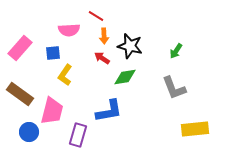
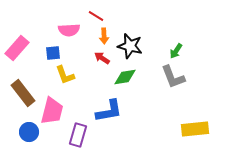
pink rectangle: moved 3 px left
yellow L-shape: rotated 55 degrees counterclockwise
gray L-shape: moved 1 px left, 11 px up
brown rectangle: moved 3 px right, 1 px up; rotated 16 degrees clockwise
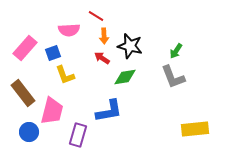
pink rectangle: moved 8 px right
blue square: rotated 14 degrees counterclockwise
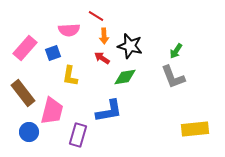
yellow L-shape: moved 5 px right, 1 px down; rotated 30 degrees clockwise
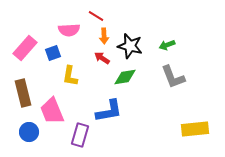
green arrow: moved 9 px left, 6 px up; rotated 35 degrees clockwise
brown rectangle: rotated 24 degrees clockwise
pink trapezoid: rotated 144 degrees clockwise
purple rectangle: moved 2 px right
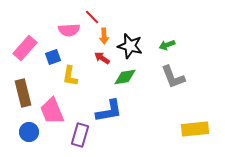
red line: moved 4 px left, 1 px down; rotated 14 degrees clockwise
blue square: moved 4 px down
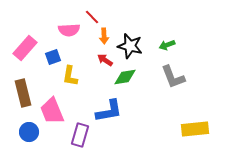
red arrow: moved 3 px right, 2 px down
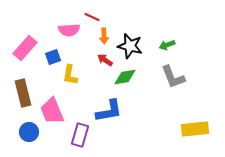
red line: rotated 21 degrees counterclockwise
yellow L-shape: moved 1 px up
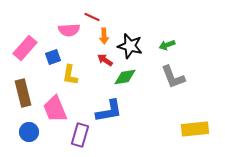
pink trapezoid: moved 3 px right, 2 px up
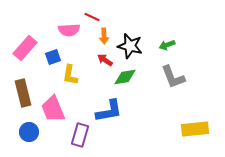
pink trapezoid: moved 2 px left
